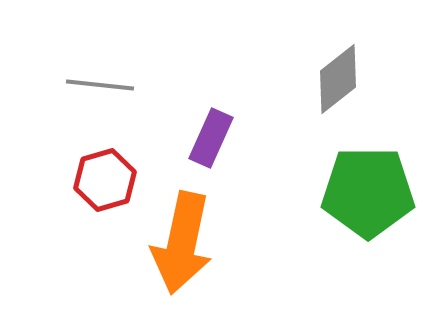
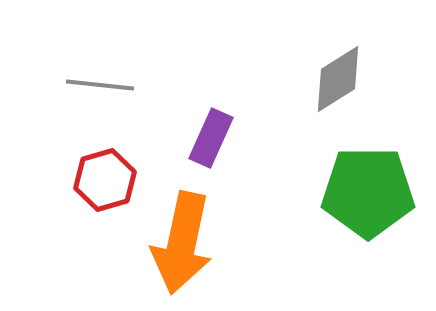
gray diamond: rotated 6 degrees clockwise
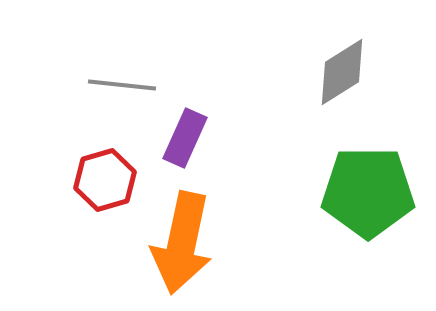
gray diamond: moved 4 px right, 7 px up
gray line: moved 22 px right
purple rectangle: moved 26 px left
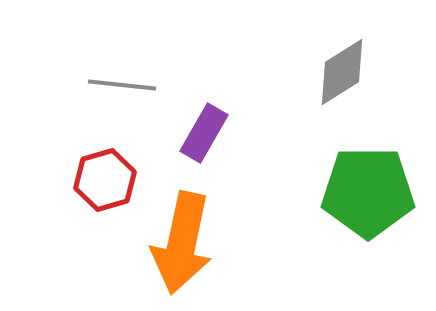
purple rectangle: moved 19 px right, 5 px up; rotated 6 degrees clockwise
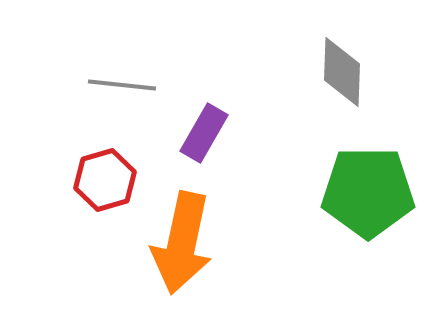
gray diamond: rotated 56 degrees counterclockwise
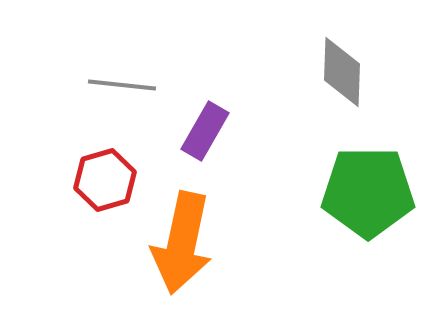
purple rectangle: moved 1 px right, 2 px up
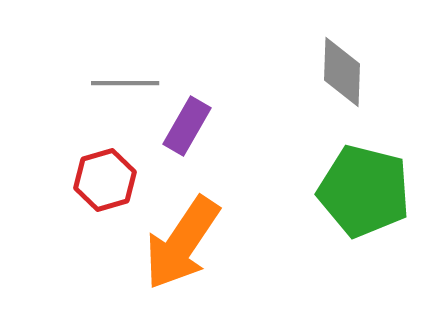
gray line: moved 3 px right, 2 px up; rotated 6 degrees counterclockwise
purple rectangle: moved 18 px left, 5 px up
green pentagon: moved 4 px left, 1 px up; rotated 14 degrees clockwise
orange arrow: rotated 22 degrees clockwise
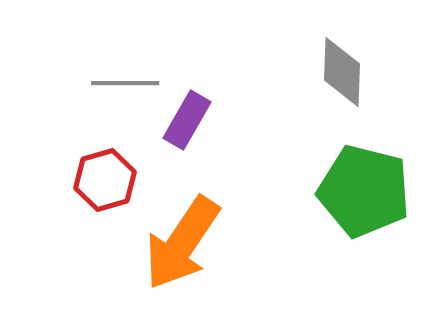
purple rectangle: moved 6 px up
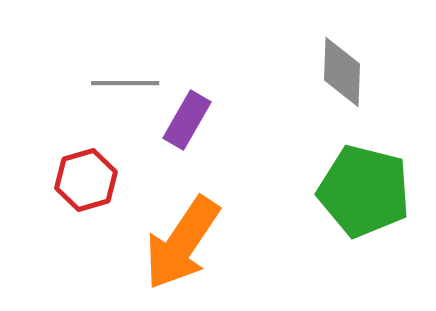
red hexagon: moved 19 px left
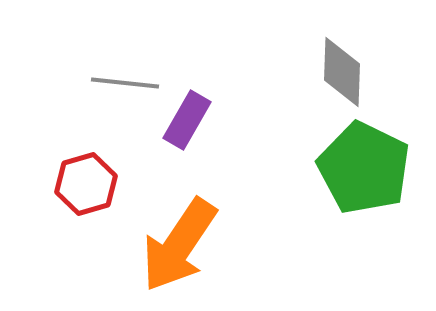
gray line: rotated 6 degrees clockwise
red hexagon: moved 4 px down
green pentagon: moved 23 px up; rotated 12 degrees clockwise
orange arrow: moved 3 px left, 2 px down
